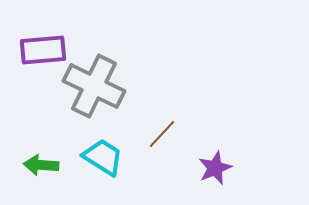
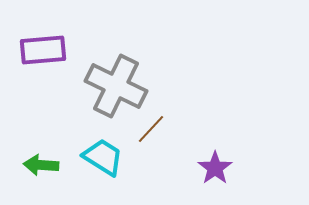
gray cross: moved 22 px right
brown line: moved 11 px left, 5 px up
purple star: rotated 12 degrees counterclockwise
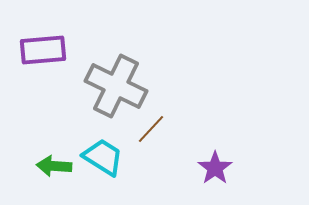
green arrow: moved 13 px right, 1 px down
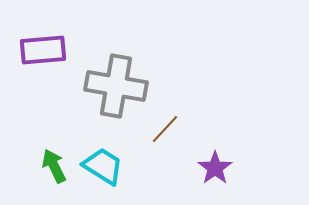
gray cross: rotated 16 degrees counterclockwise
brown line: moved 14 px right
cyan trapezoid: moved 9 px down
green arrow: rotated 60 degrees clockwise
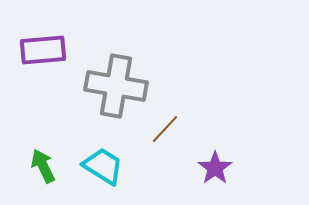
green arrow: moved 11 px left
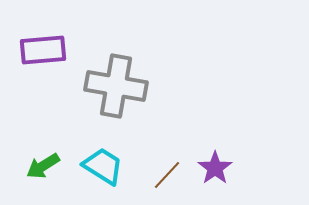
brown line: moved 2 px right, 46 px down
green arrow: rotated 96 degrees counterclockwise
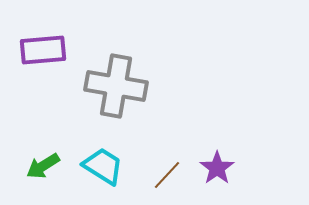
purple star: moved 2 px right
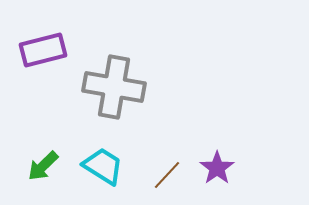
purple rectangle: rotated 9 degrees counterclockwise
gray cross: moved 2 px left, 1 px down
green arrow: rotated 12 degrees counterclockwise
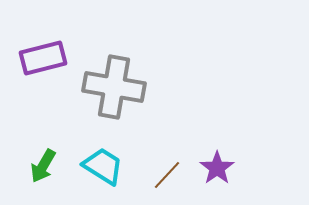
purple rectangle: moved 8 px down
green arrow: rotated 16 degrees counterclockwise
